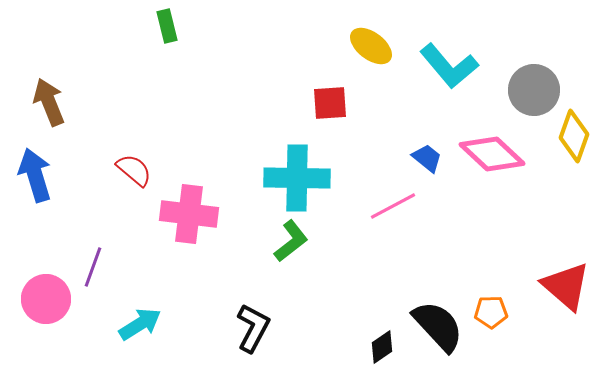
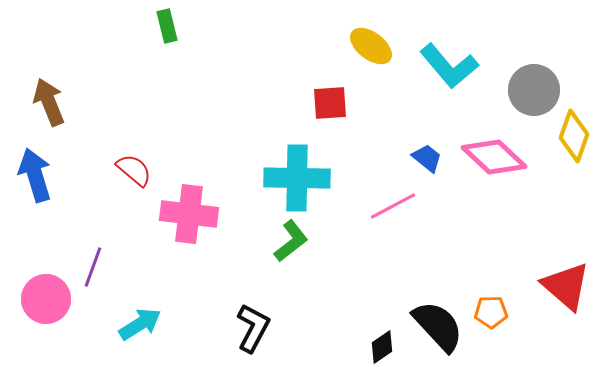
pink diamond: moved 2 px right, 3 px down
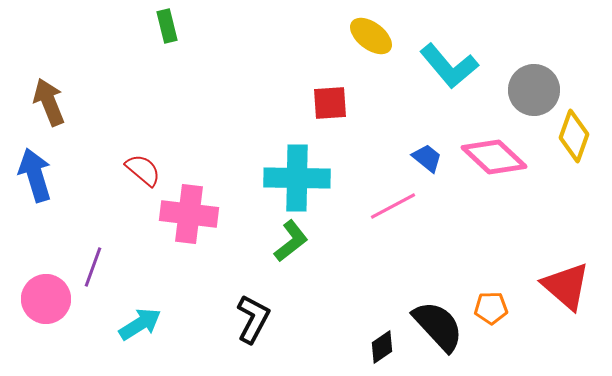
yellow ellipse: moved 10 px up
red semicircle: moved 9 px right
orange pentagon: moved 4 px up
black L-shape: moved 9 px up
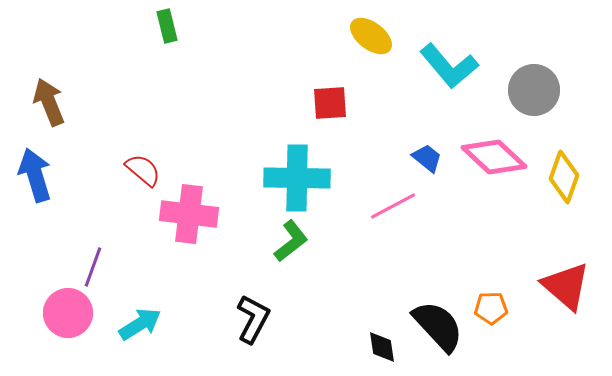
yellow diamond: moved 10 px left, 41 px down
pink circle: moved 22 px right, 14 px down
black diamond: rotated 64 degrees counterclockwise
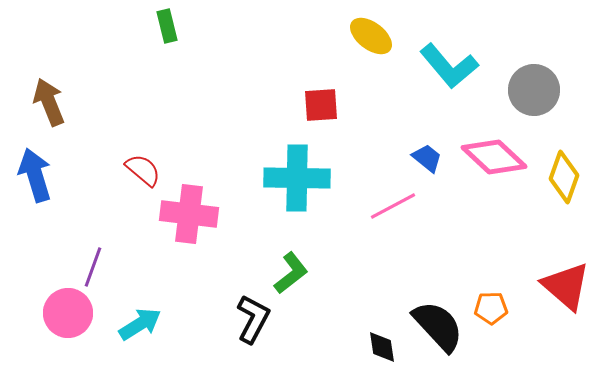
red square: moved 9 px left, 2 px down
green L-shape: moved 32 px down
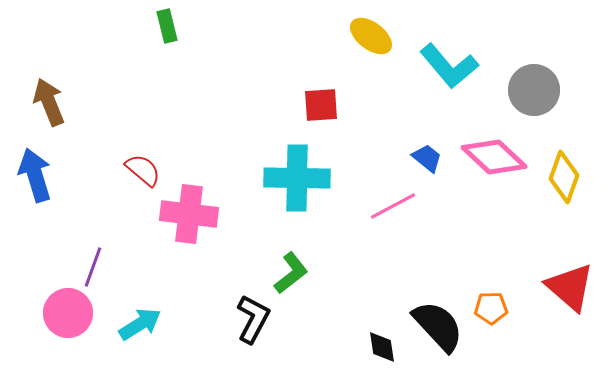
red triangle: moved 4 px right, 1 px down
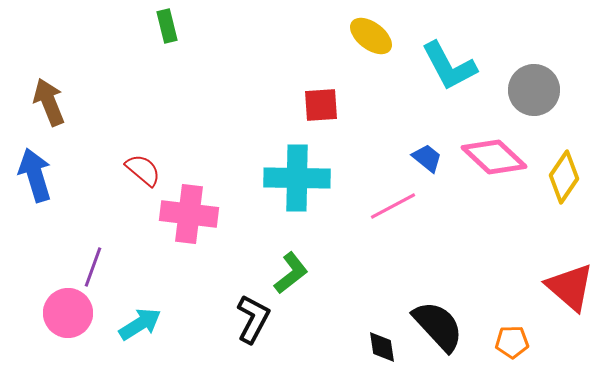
cyan L-shape: rotated 12 degrees clockwise
yellow diamond: rotated 15 degrees clockwise
orange pentagon: moved 21 px right, 34 px down
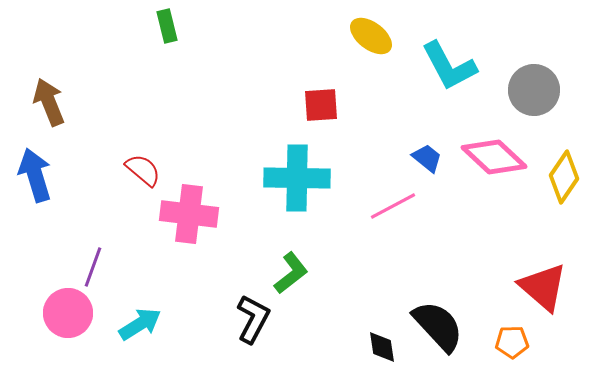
red triangle: moved 27 px left
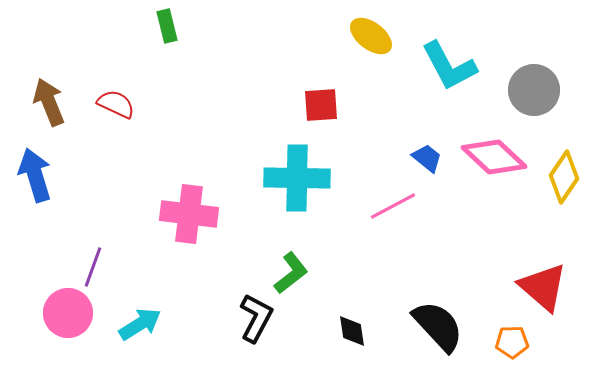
red semicircle: moved 27 px left, 66 px up; rotated 15 degrees counterclockwise
black L-shape: moved 3 px right, 1 px up
black diamond: moved 30 px left, 16 px up
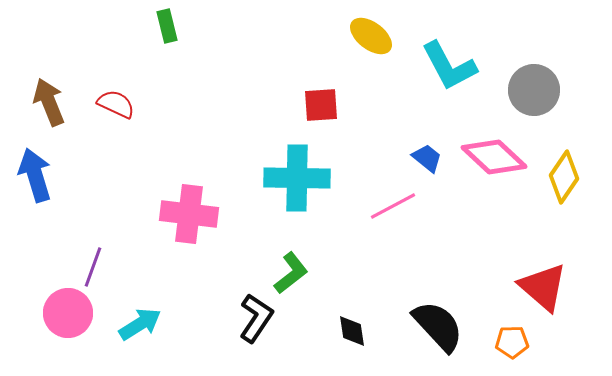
black L-shape: rotated 6 degrees clockwise
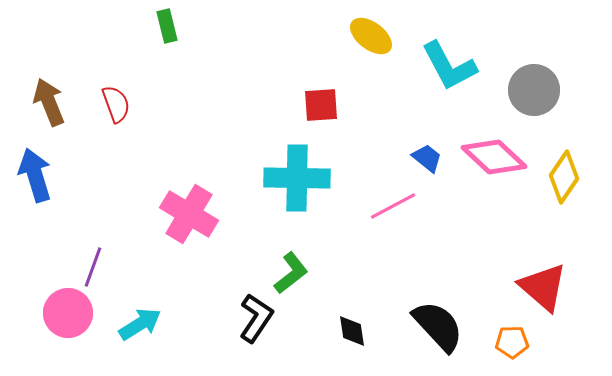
red semicircle: rotated 45 degrees clockwise
pink cross: rotated 24 degrees clockwise
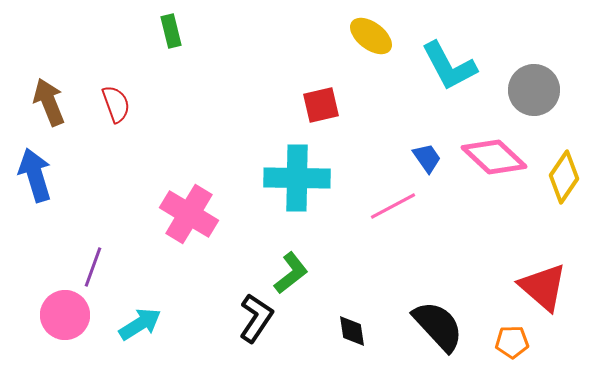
green rectangle: moved 4 px right, 5 px down
red square: rotated 9 degrees counterclockwise
blue trapezoid: rotated 16 degrees clockwise
pink circle: moved 3 px left, 2 px down
